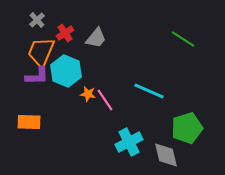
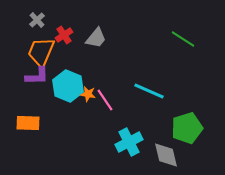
red cross: moved 1 px left, 2 px down
cyan hexagon: moved 2 px right, 15 px down
orange rectangle: moved 1 px left, 1 px down
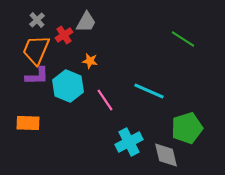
gray trapezoid: moved 10 px left, 16 px up; rotated 10 degrees counterclockwise
orange trapezoid: moved 5 px left, 2 px up
orange star: moved 2 px right, 33 px up
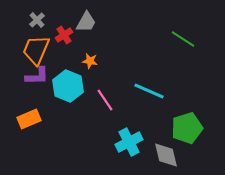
orange rectangle: moved 1 px right, 4 px up; rotated 25 degrees counterclockwise
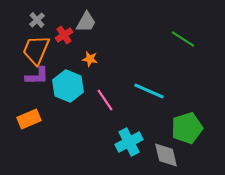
orange star: moved 2 px up
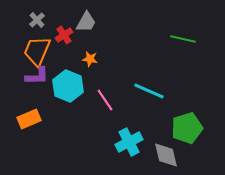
green line: rotated 20 degrees counterclockwise
orange trapezoid: moved 1 px right, 1 px down
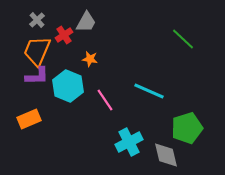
green line: rotated 30 degrees clockwise
